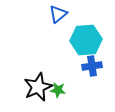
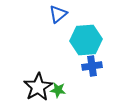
black star: rotated 8 degrees counterclockwise
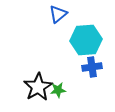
blue cross: moved 1 px down
green star: rotated 14 degrees counterclockwise
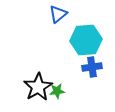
green star: moved 1 px left, 1 px down
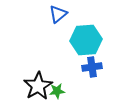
black star: moved 1 px up
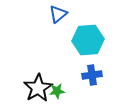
cyan hexagon: moved 2 px right
blue cross: moved 8 px down
black star: moved 2 px down
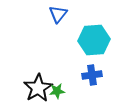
blue triangle: rotated 12 degrees counterclockwise
cyan hexagon: moved 6 px right
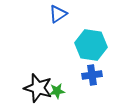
blue triangle: rotated 18 degrees clockwise
cyan hexagon: moved 3 px left, 5 px down; rotated 12 degrees clockwise
black star: rotated 24 degrees counterclockwise
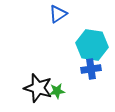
cyan hexagon: moved 1 px right
blue cross: moved 1 px left, 6 px up
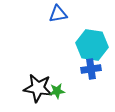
blue triangle: rotated 24 degrees clockwise
black star: rotated 8 degrees counterclockwise
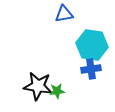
blue triangle: moved 6 px right
black star: moved 2 px up
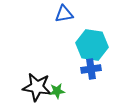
black star: moved 1 px left, 1 px down
